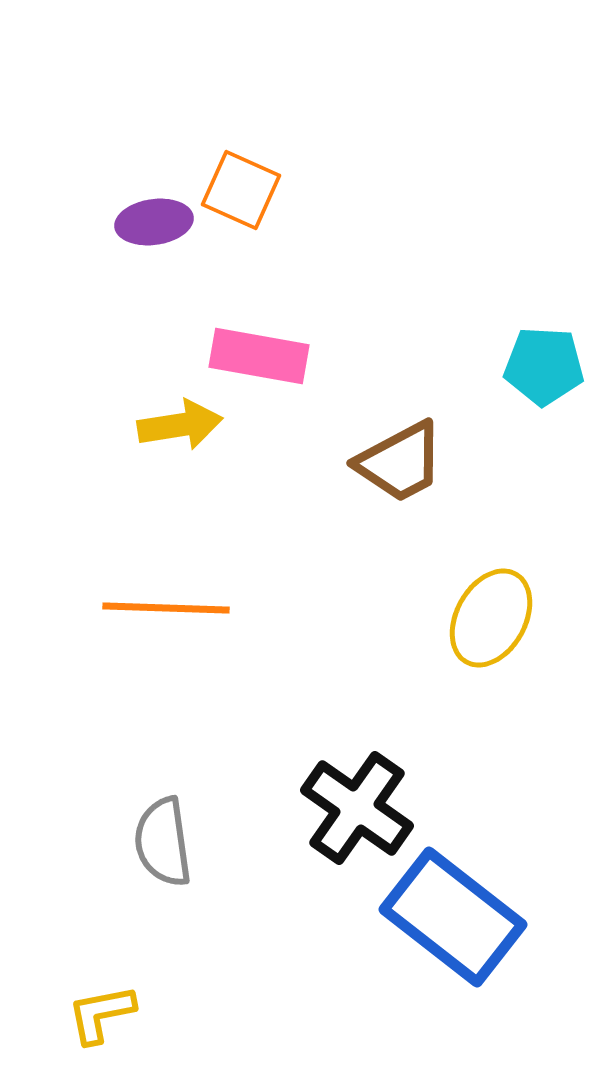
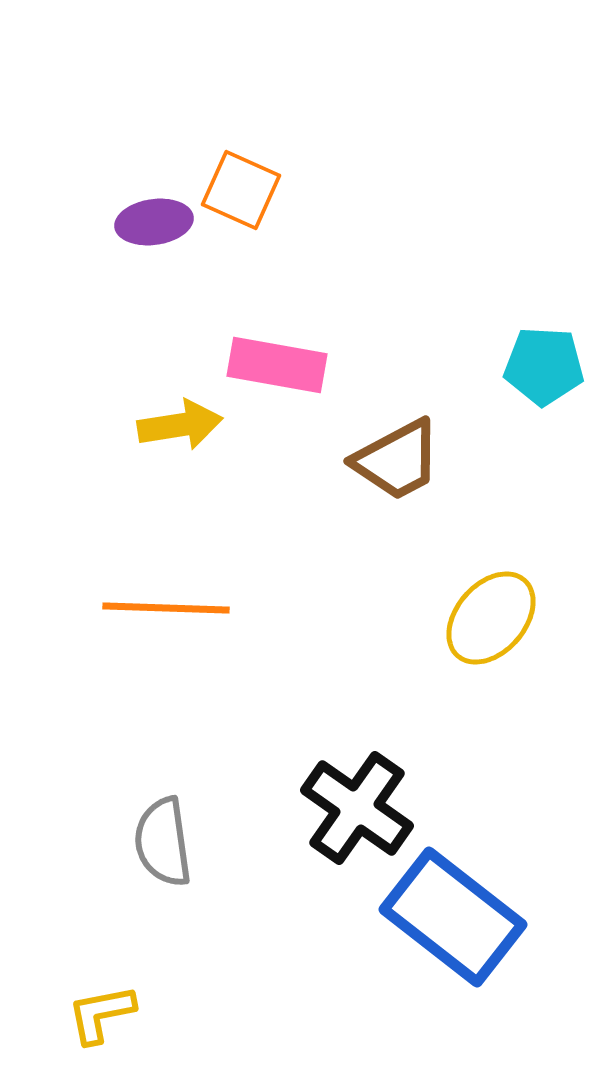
pink rectangle: moved 18 px right, 9 px down
brown trapezoid: moved 3 px left, 2 px up
yellow ellipse: rotated 12 degrees clockwise
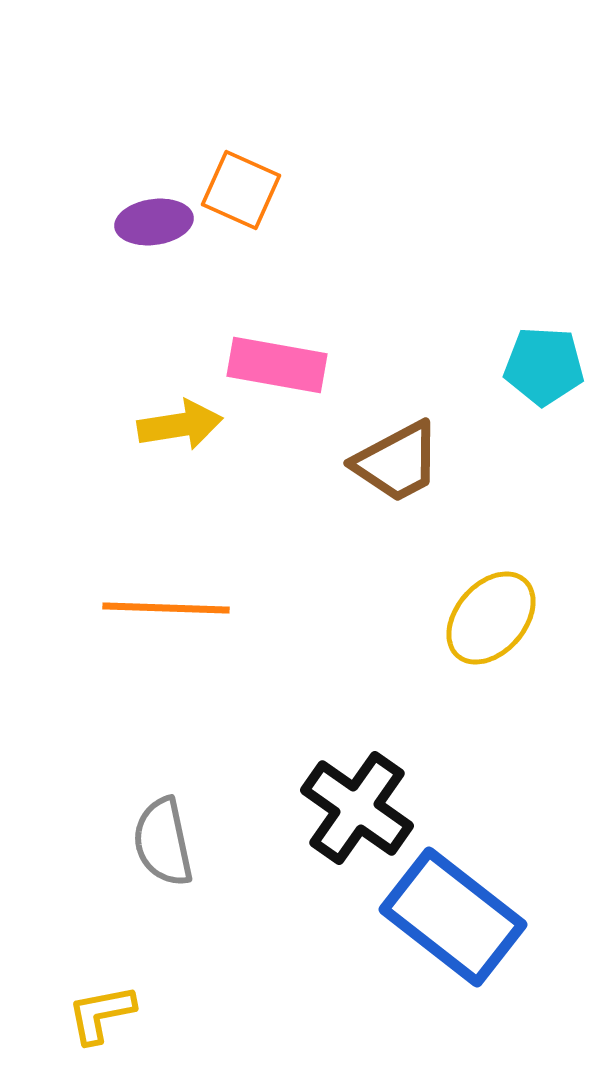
brown trapezoid: moved 2 px down
gray semicircle: rotated 4 degrees counterclockwise
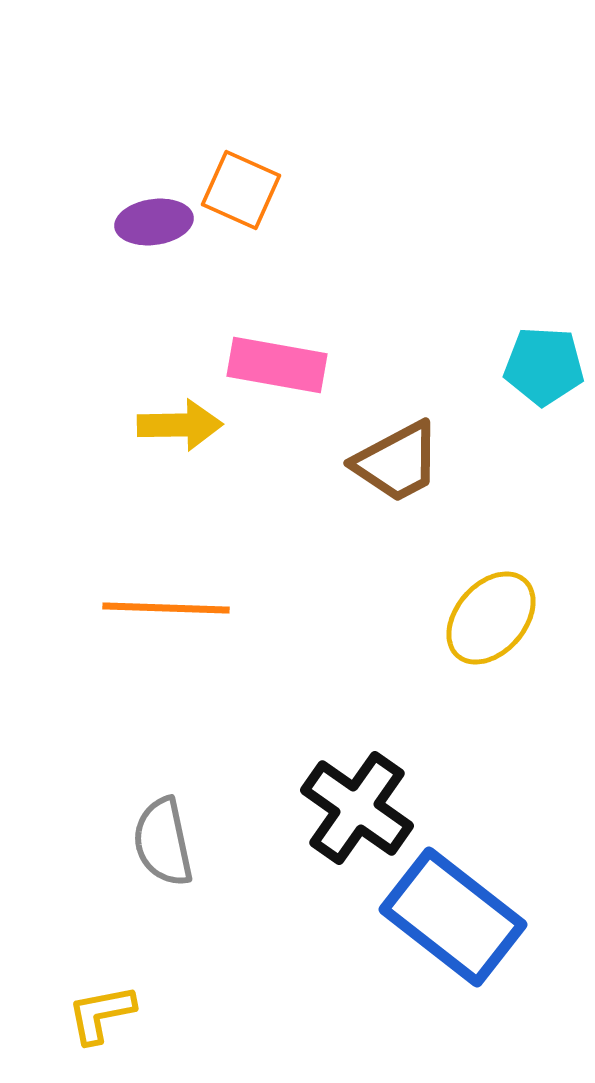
yellow arrow: rotated 8 degrees clockwise
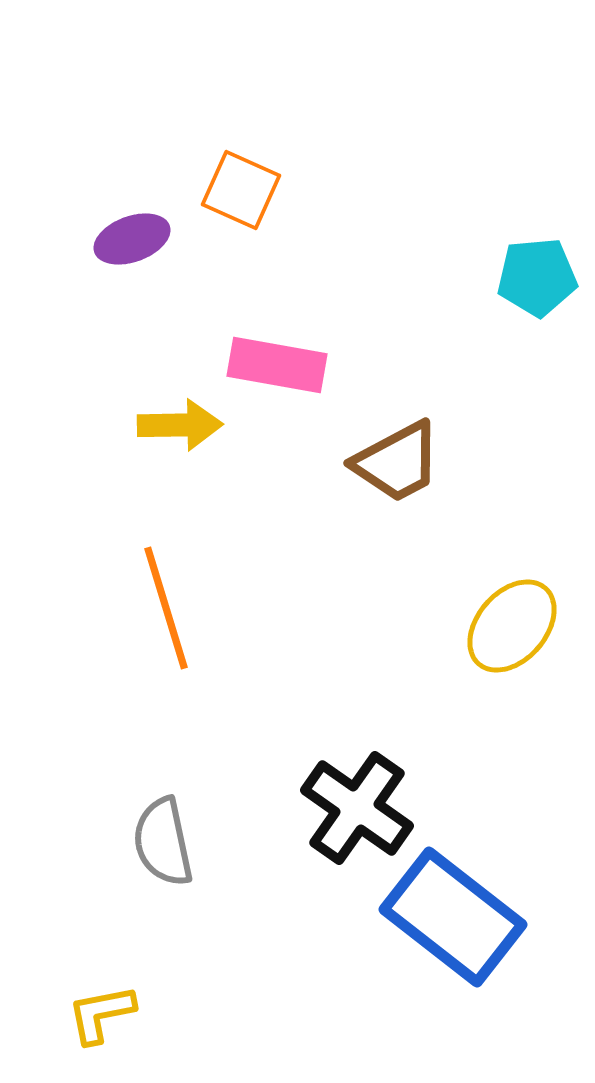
purple ellipse: moved 22 px left, 17 px down; rotated 12 degrees counterclockwise
cyan pentagon: moved 7 px left, 89 px up; rotated 8 degrees counterclockwise
orange line: rotated 71 degrees clockwise
yellow ellipse: moved 21 px right, 8 px down
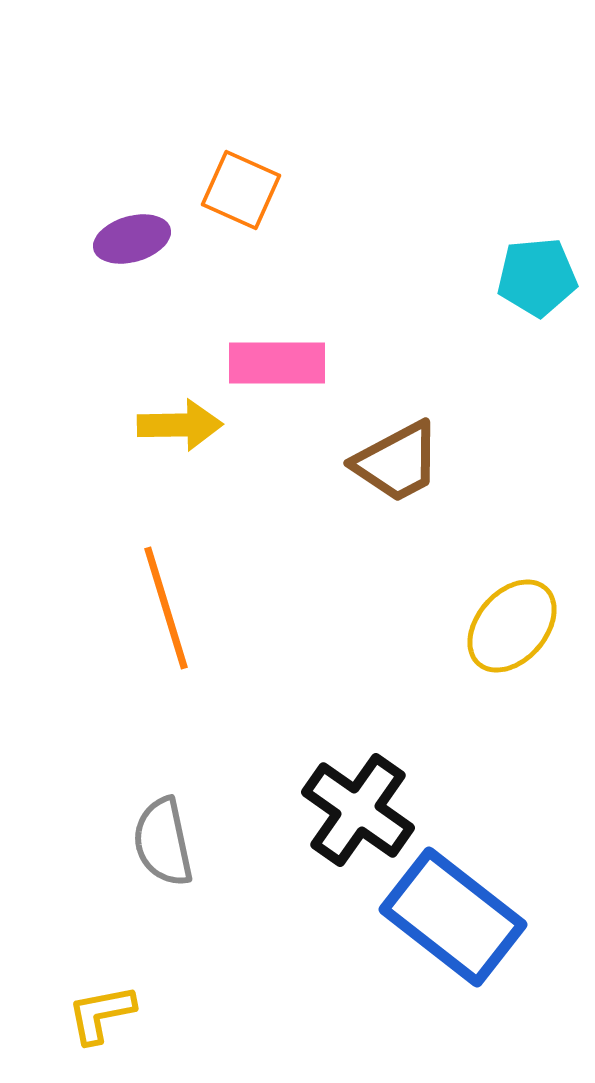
purple ellipse: rotated 4 degrees clockwise
pink rectangle: moved 2 px up; rotated 10 degrees counterclockwise
black cross: moved 1 px right, 2 px down
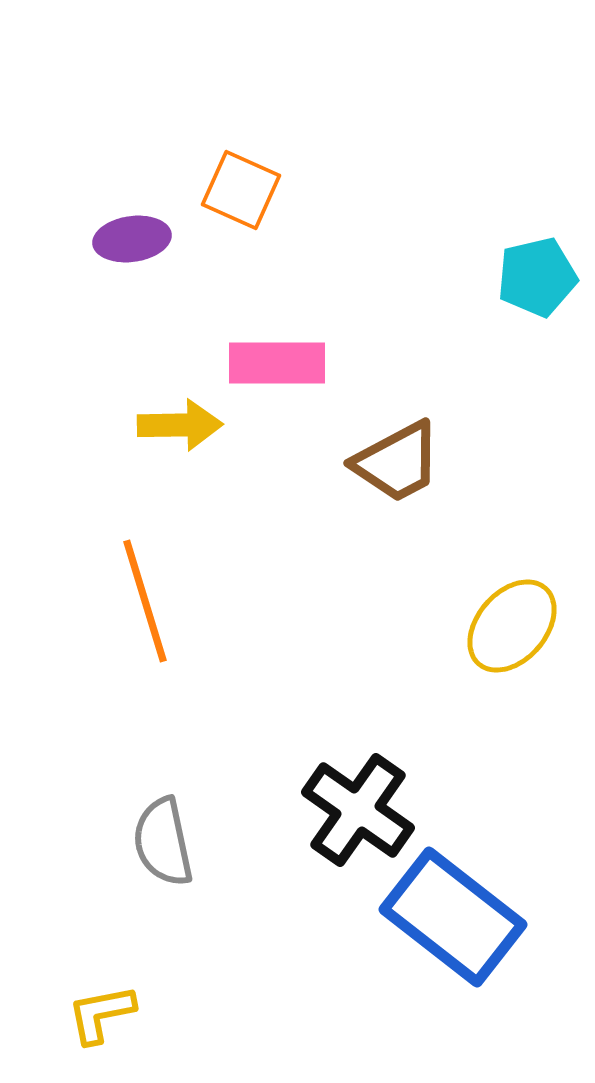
purple ellipse: rotated 8 degrees clockwise
cyan pentagon: rotated 8 degrees counterclockwise
orange line: moved 21 px left, 7 px up
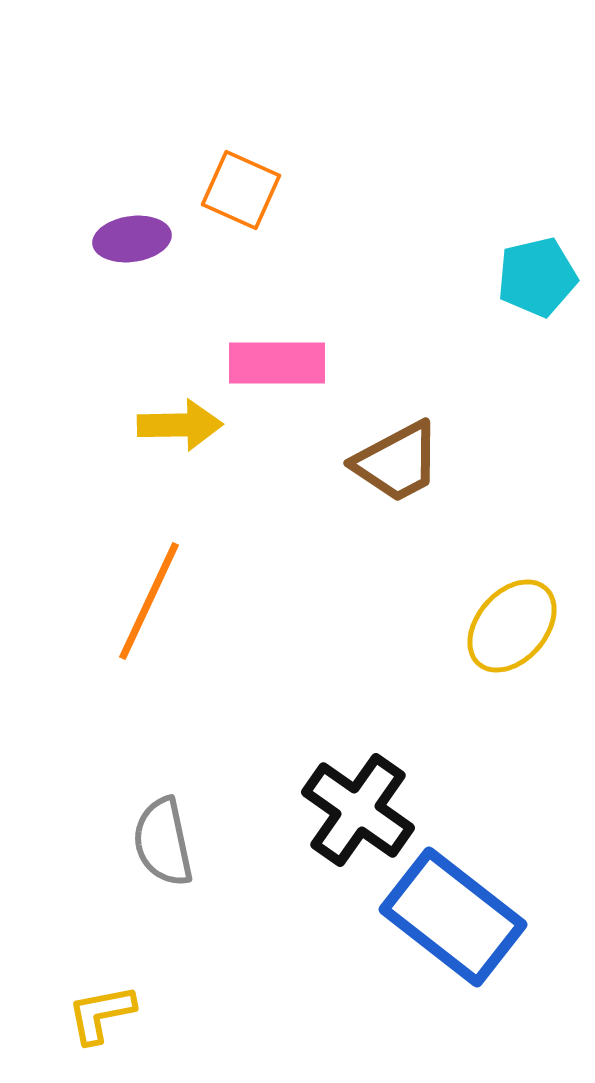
orange line: moved 4 px right; rotated 42 degrees clockwise
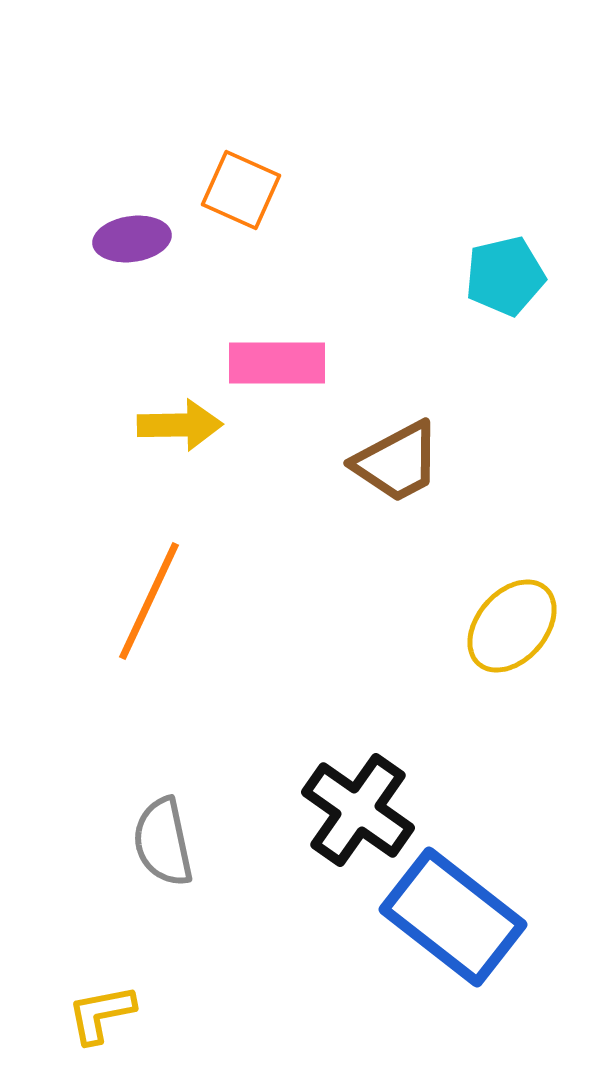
cyan pentagon: moved 32 px left, 1 px up
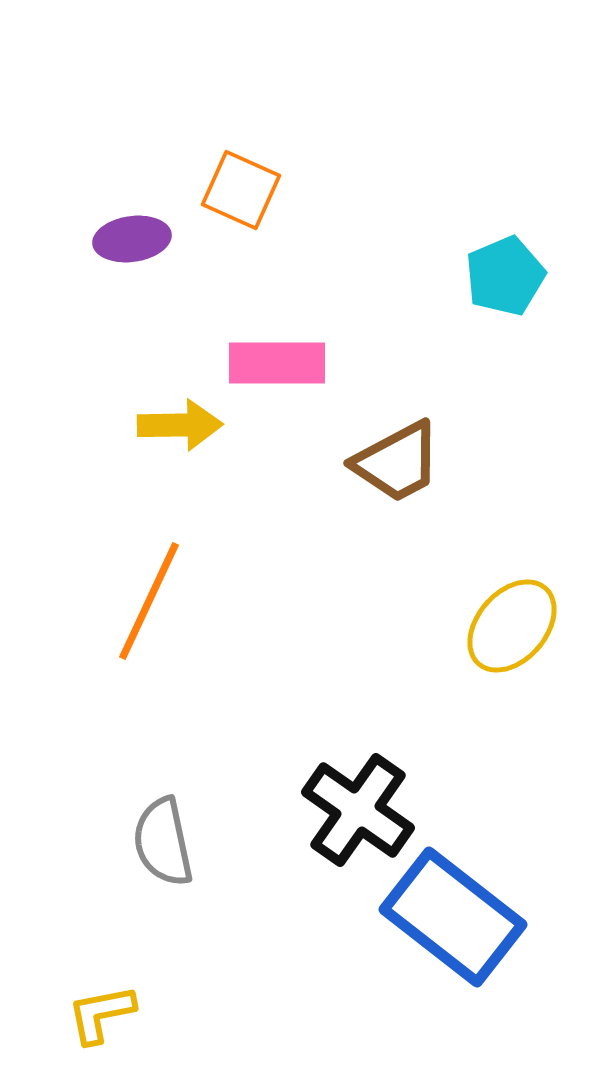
cyan pentagon: rotated 10 degrees counterclockwise
